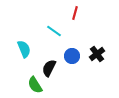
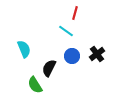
cyan line: moved 12 px right
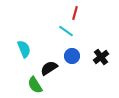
black cross: moved 4 px right, 3 px down
black semicircle: rotated 30 degrees clockwise
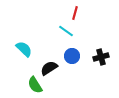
cyan semicircle: rotated 24 degrees counterclockwise
black cross: rotated 21 degrees clockwise
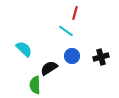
green semicircle: rotated 30 degrees clockwise
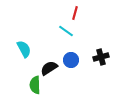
cyan semicircle: rotated 18 degrees clockwise
blue circle: moved 1 px left, 4 px down
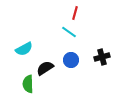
cyan line: moved 3 px right, 1 px down
cyan semicircle: rotated 90 degrees clockwise
black cross: moved 1 px right
black semicircle: moved 4 px left
green semicircle: moved 7 px left, 1 px up
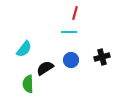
cyan line: rotated 35 degrees counterclockwise
cyan semicircle: rotated 24 degrees counterclockwise
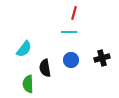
red line: moved 1 px left
black cross: moved 1 px down
black semicircle: rotated 66 degrees counterclockwise
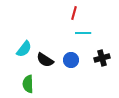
cyan line: moved 14 px right, 1 px down
black semicircle: moved 8 px up; rotated 48 degrees counterclockwise
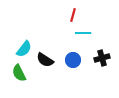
red line: moved 1 px left, 2 px down
blue circle: moved 2 px right
green semicircle: moved 9 px left, 11 px up; rotated 24 degrees counterclockwise
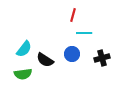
cyan line: moved 1 px right
blue circle: moved 1 px left, 6 px up
green semicircle: moved 4 px right, 1 px down; rotated 72 degrees counterclockwise
